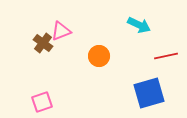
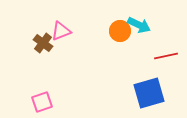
orange circle: moved 21 px right, 25 px up
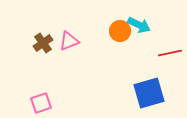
pink triangle: moved 8 px right, 10 px down
brown cross: rotated 18 degrees clockwise
red line: moved 4 px right, 3 px up
pink square: moved 1 px left, 1 px down
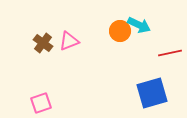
brown cross: rotated 18 degrees counterclockwise
blue square: moved 3 px right
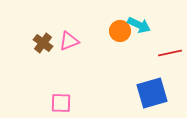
pink square: moved 20 px right; rotated 20 degrees clockwise
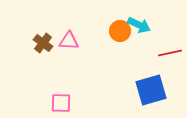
pink triangle: rotated 25 degrees clockwise
blue square: moved 1 px left, 3 px up
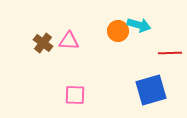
cyan arrow: rotated 10 degrees counterclockwise
orange circle: moved 2 px left
red line: rotated 10 degrees clockwise
pink square: moved 14 px right, 8 px up
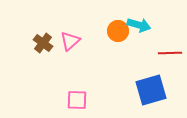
pink triangle: moved 1 px right; rotated 45 degrees counterclockwise
pink square: moved 2 px right, 5 px down
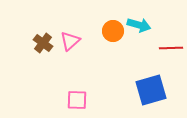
orange circle: moved 5 px left
red line: moved 1 px right, 5 px up
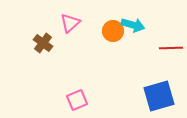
cyan arrow: moved 6 px left
pink triangle: moved 18 px up
blue square: moved 8 px right, 6 px down
pink square: rotated 25 degrees counterclockwise
